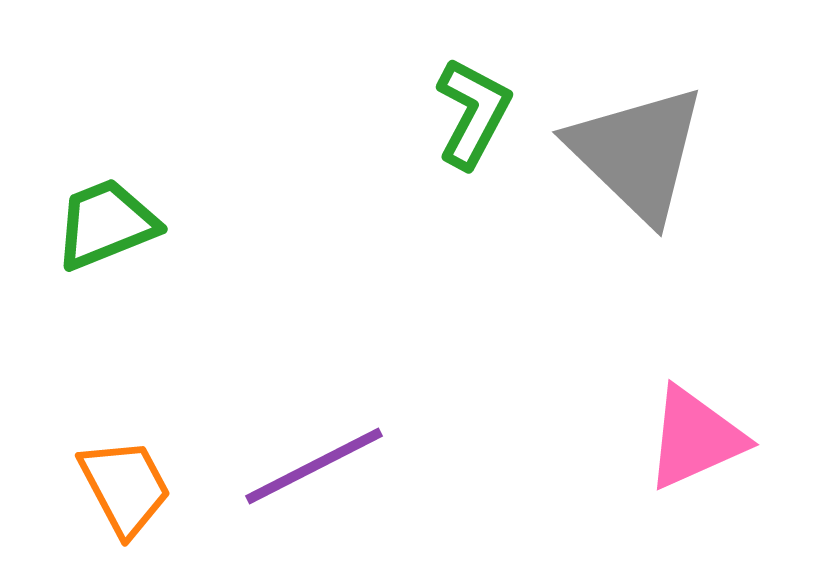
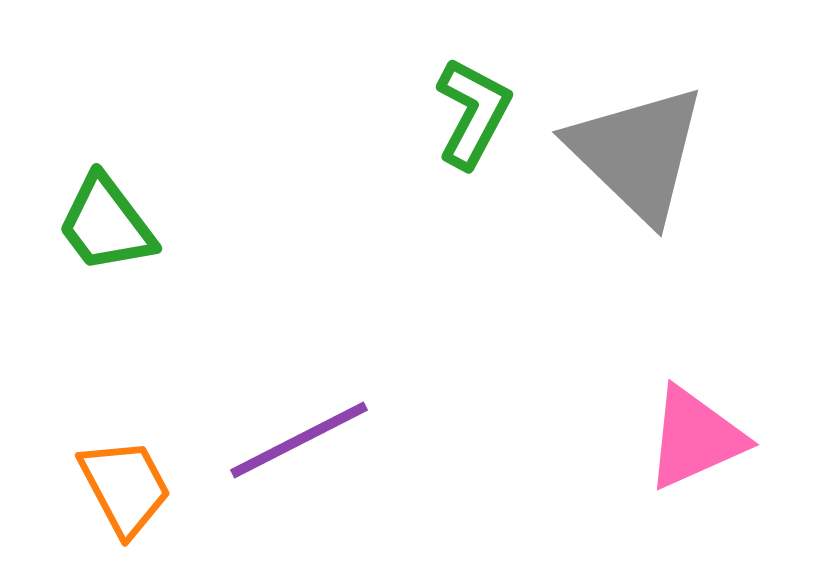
green trapezoid: rotated 105 degrees counterclockwise
purple line: moved 15 px left, 26 px up
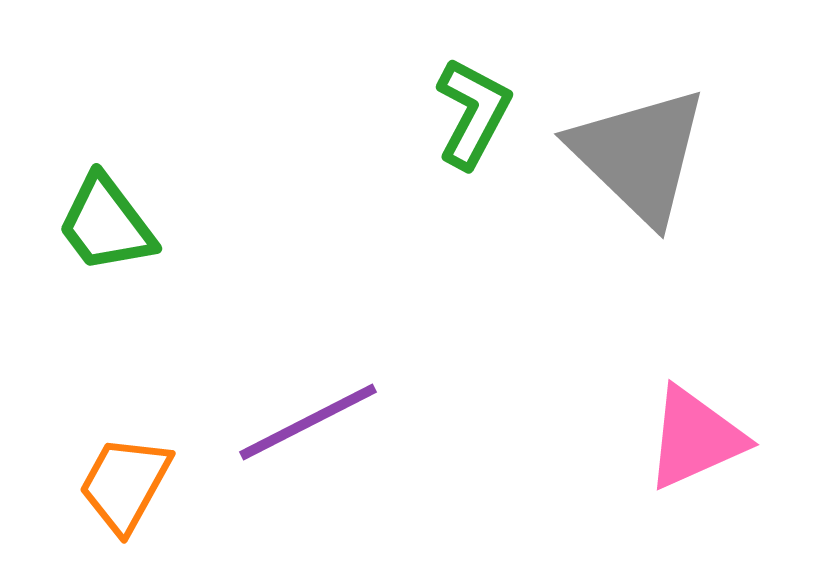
gray triangle: moved 2 px right, 2 px down
purple line: moved 9 px right, 18 px up
orange trapezoid: moved 3 px up; rotated 123 degrees counterclockwise
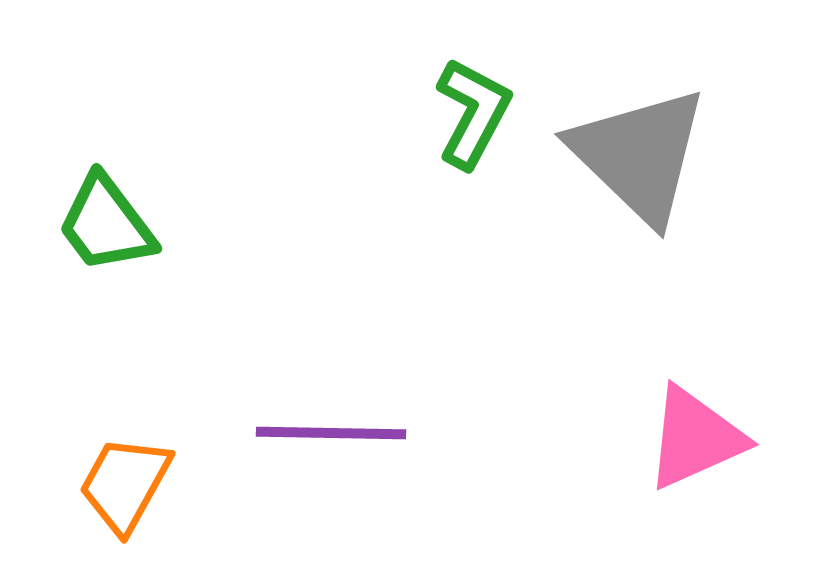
purple line: moved 23 px right, 11 px down; rotated 28 degrees clockwise
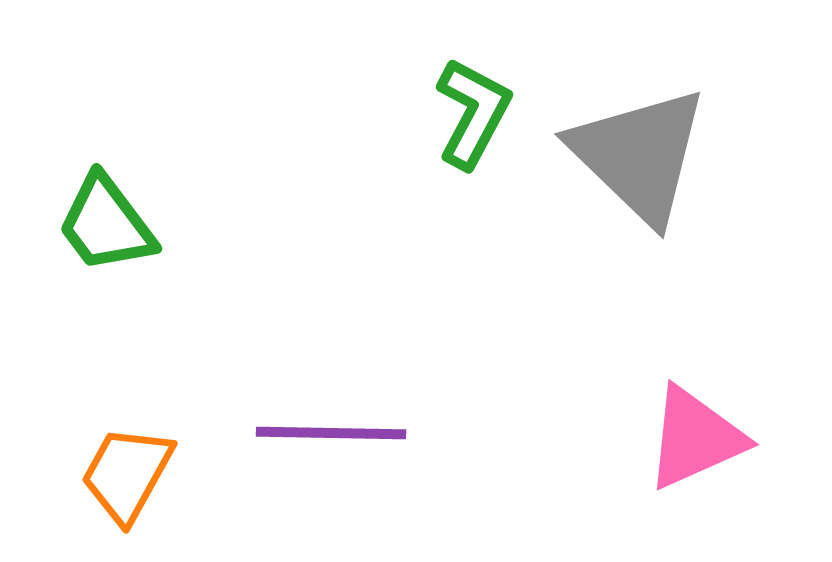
orange trapezoid: moved 2 px right, 10 px up
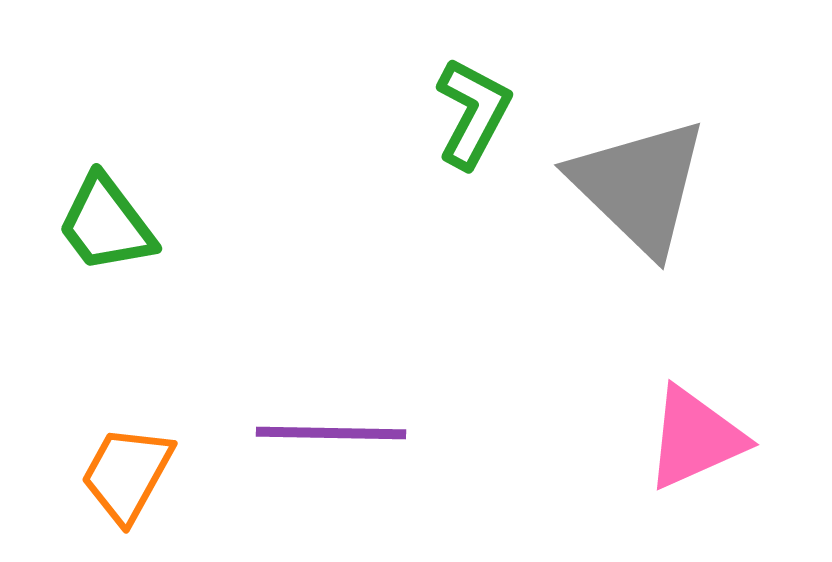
gray triangle: moved 31 px down
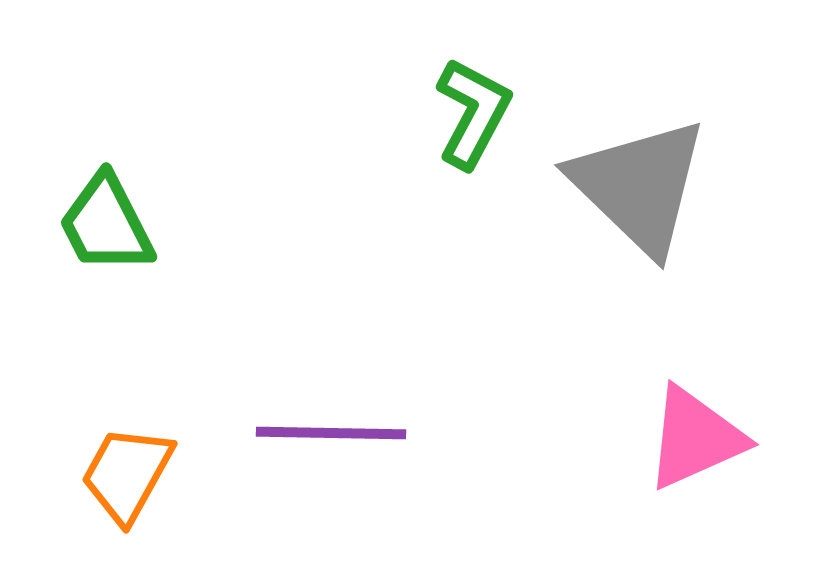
green trapezoid: rotated 10 degrees clockwise
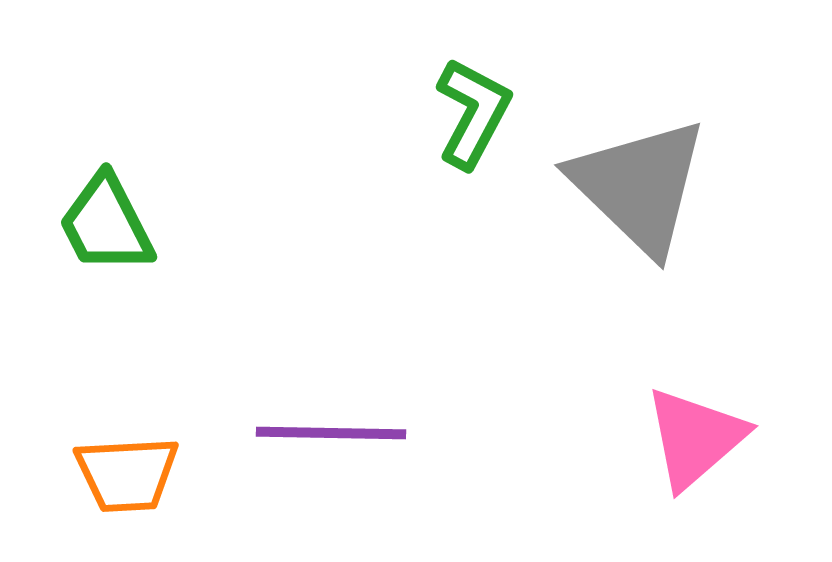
pink triangle: rotated 17 degrees counterclockwise
orange trapezoid: rotated 122 degrees counterclockwise
